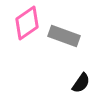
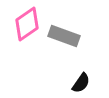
pink diamond: moved 1 px down
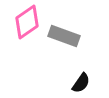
pink diamond: moved 2 px up
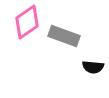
black semicircle: moved 12 px right, 16 px up; rotated 60 degrees clockwise
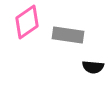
gray rectangle: moved 4 px right, 1 px up; rotated 12 degrees counterclockwise
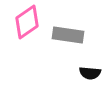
black semicircle: moved 3 px left, 6 px down
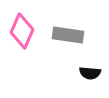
pink diamond: moved 5 px left, 9 px down; rotated 32 degrees counterclockwise
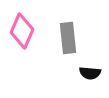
gray rectangle: moved 3 px down; rotated 76 degrees clockwise
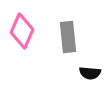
gray rectangle: moved 1 px up
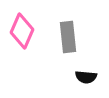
black semicircle: moved 4 px left, 4 px down
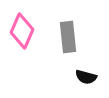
black semicircle: rotated 10 degrees clockwise
